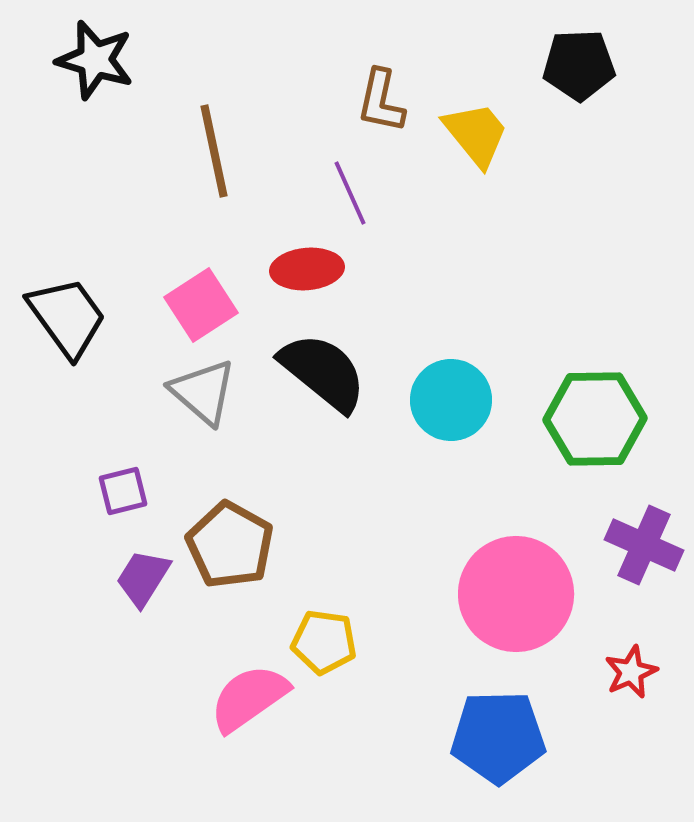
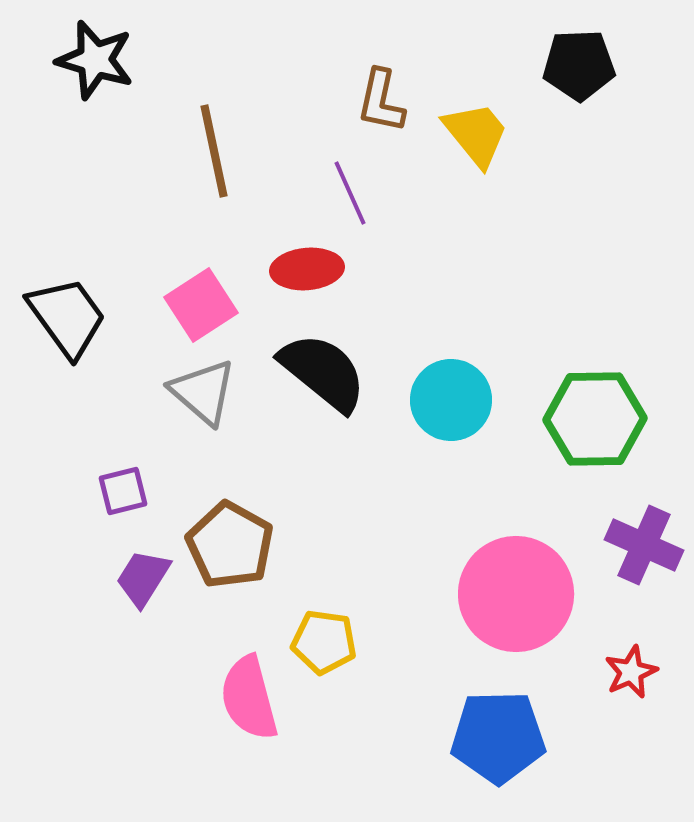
pink semicircle: rotated 70 degrees counterclockwise
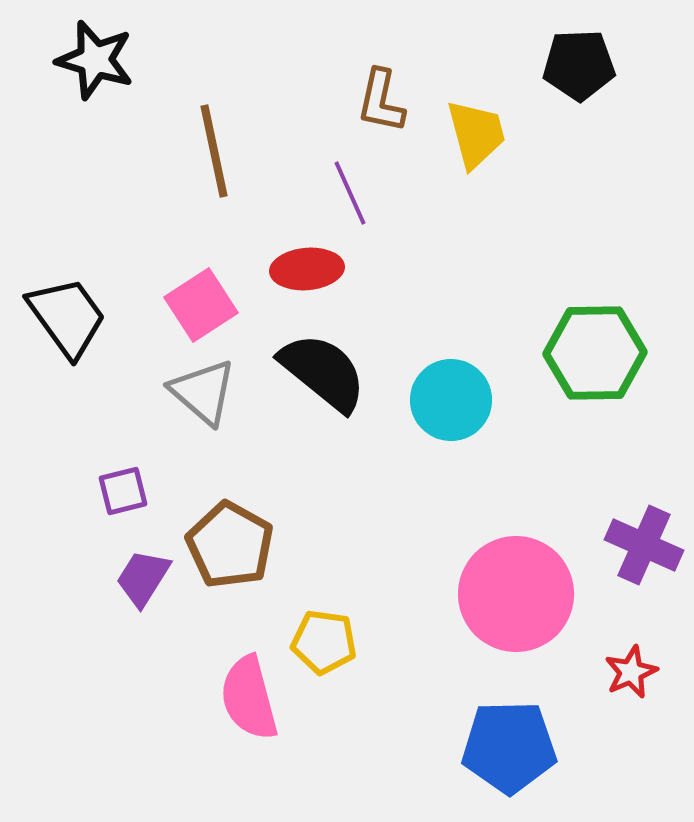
yellow trapezoid: rotated 24 degrees clockwise
green hexagon: moved 66 px up
blue pentagon: moved 11 px right, 10 px down
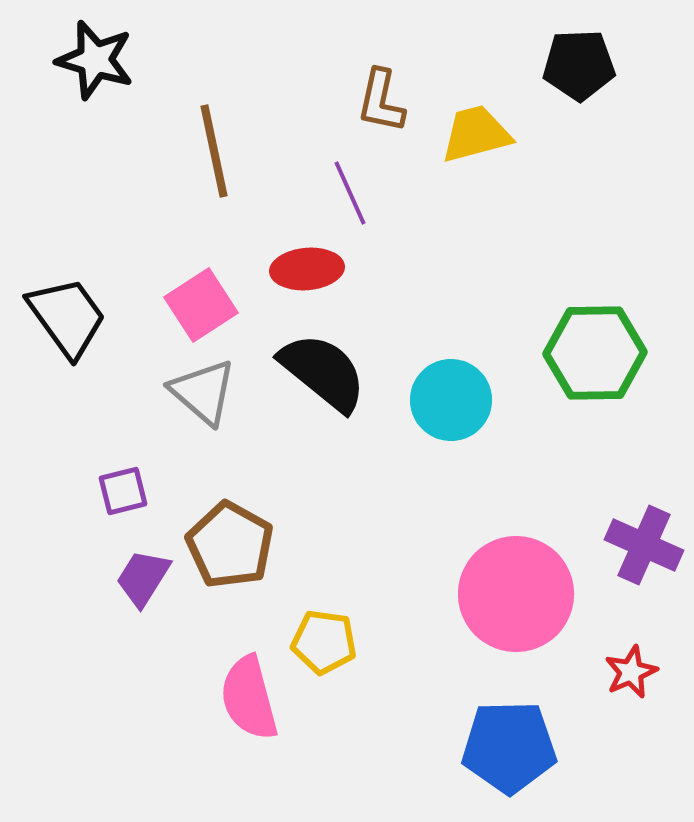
yellow trapezoid: rotated 90 degrees counterclockwise
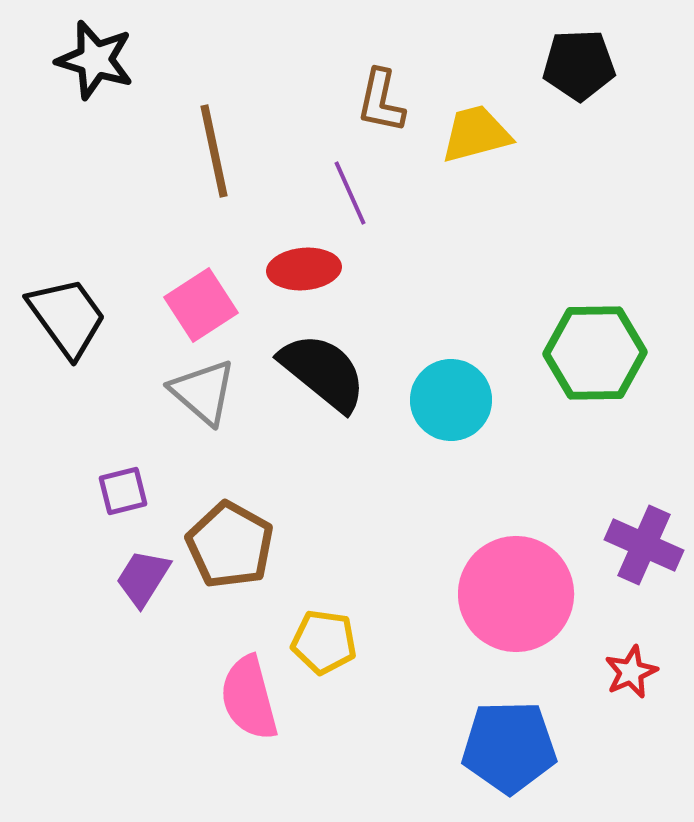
red ellipse: moved 3 px left
